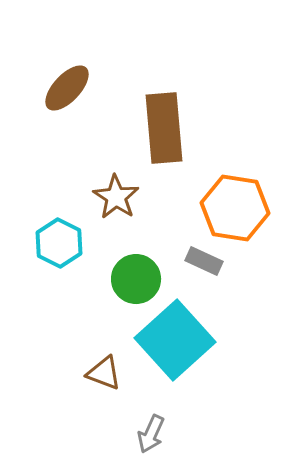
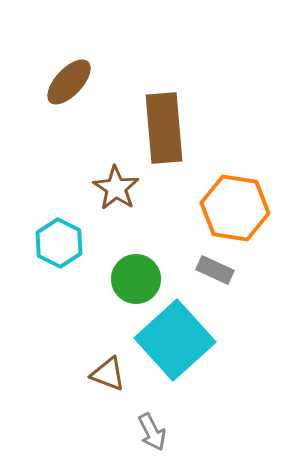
brown ellipse: moved 2 px right, 6 px up
brown star: moved 9 px up
gray rectangle: moved 11 px right, 9 px down
brown triangle: moved 4 px right, 1 px down
gray arrow: moved 1 px right, 2 px up; rotated 51 degrees counterclockwise
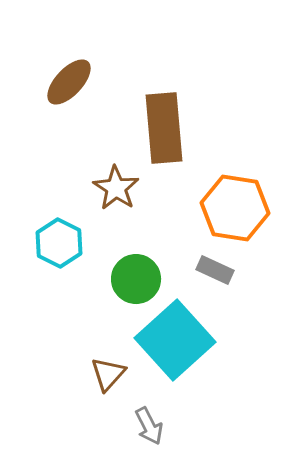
brown triangle: rotated 51 degrees clockwise
gray arrow: moved 3 px left, 6 px up
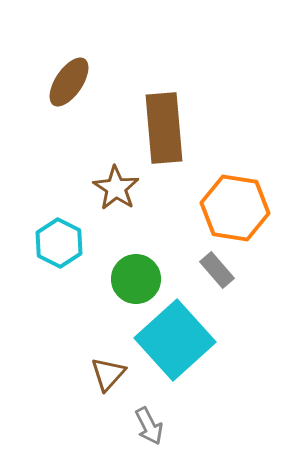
brown ellipse: rotated 9 degrees counterclockwise
gray rectangle: moved 2 px right; rotated 24 degrees clockwise
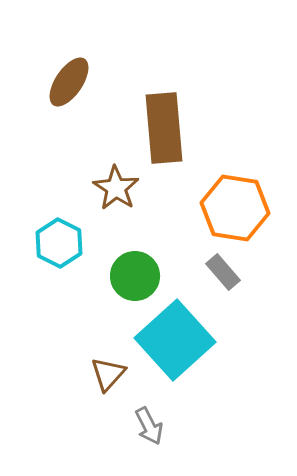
gray rectangle: moved 6 px right, 2 px down
green circle: moved 1 px left, 3 px up
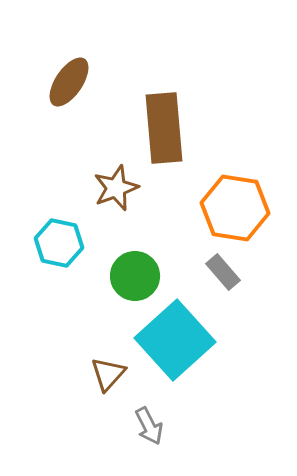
brown star: rotated 18 degrees clockwise
cyan hexagon: rotated 15 degrees counterclockwise
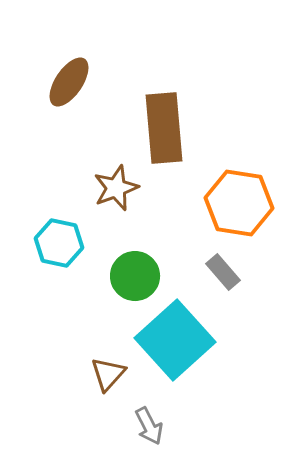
orange hexagon: moved 4 px right, 5 px up
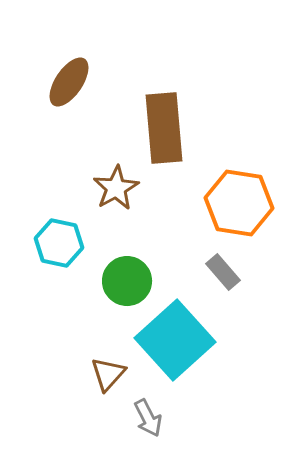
brown star: rotated 9 degrees counterclockwise
green circle: moved 8 px left, 5 px down
gray arrow: moved 1 px left, 8 px up
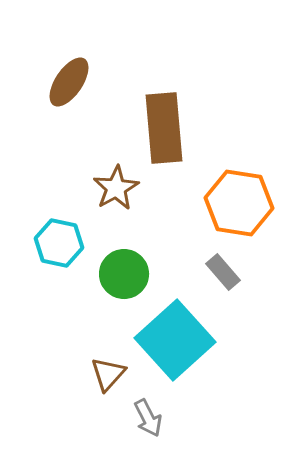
green circle: moved 3 px left, 7 px up
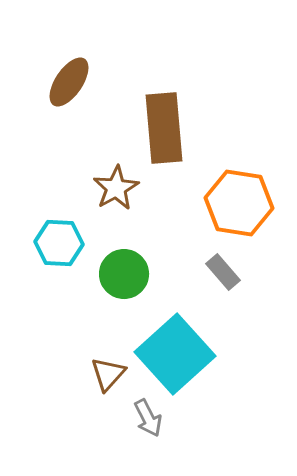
cyan hexagon: rotated 9 degrees counterclockwise
cyan square: moved 14 px down
